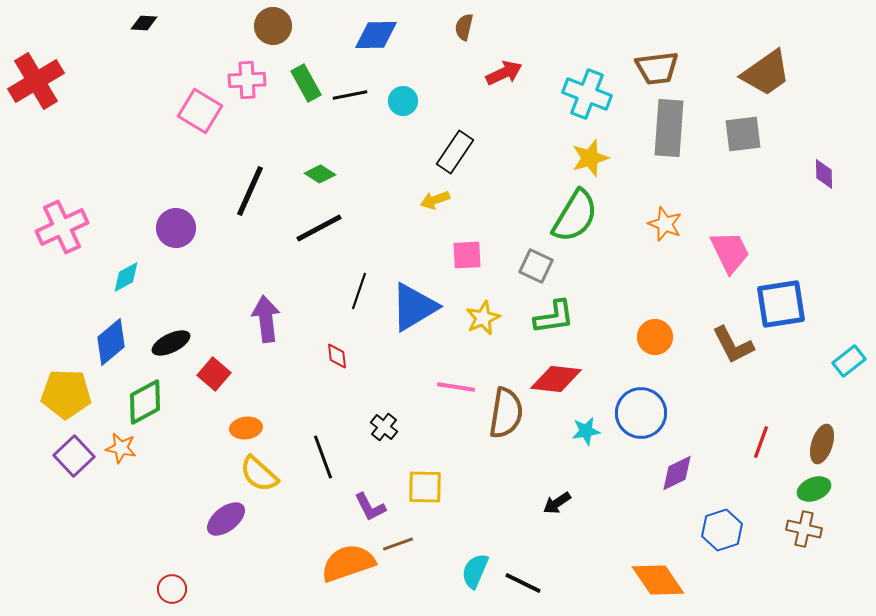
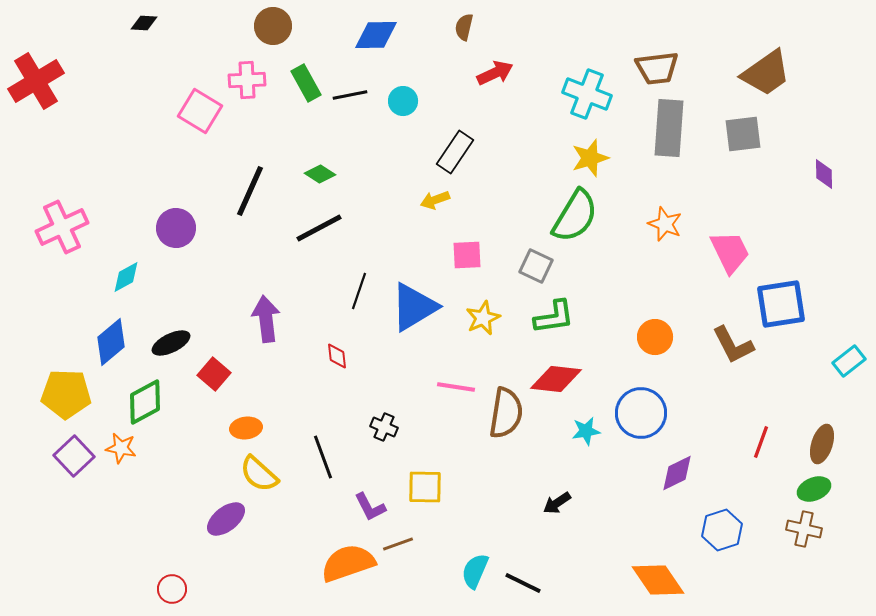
red arrow at (504, 73): moved 9 px left
black cross at (384, 427): rotated 16 degrees counterclockwise
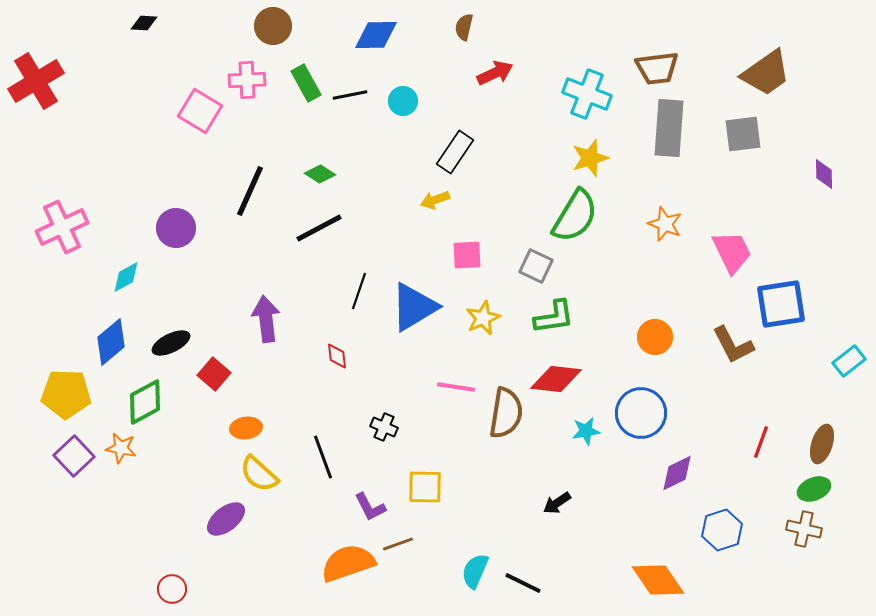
pink trapezoid at (730, 252): moved 2 px right
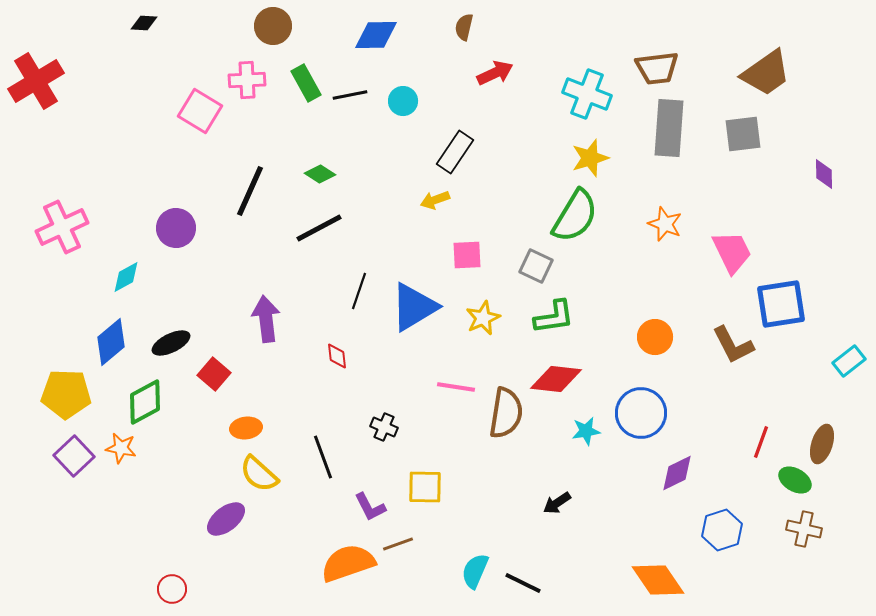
green ellipse at (814, 489): moved 19 px left, 9 px up; rotated 52 degrees clockwise
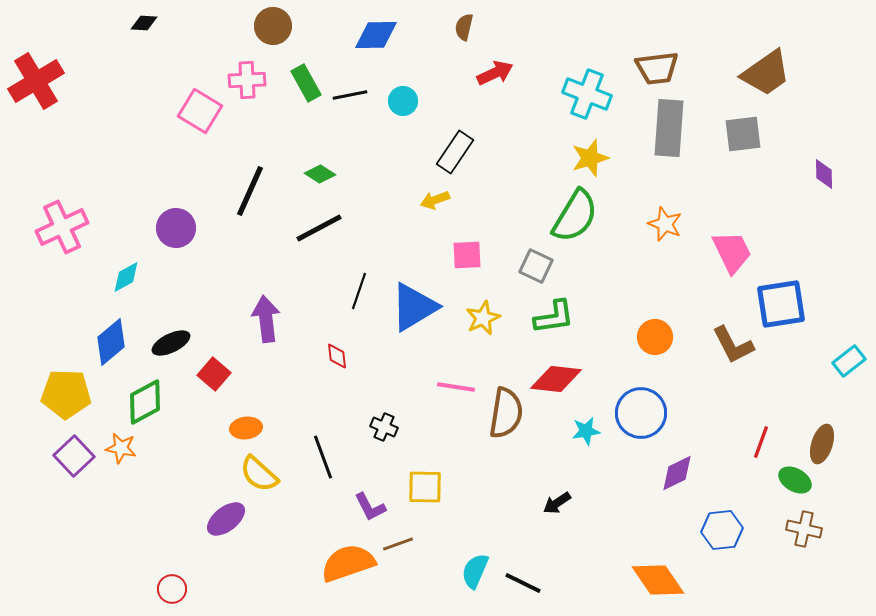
blue hexagon at (722, 530): rotated 12 degrees clockwise
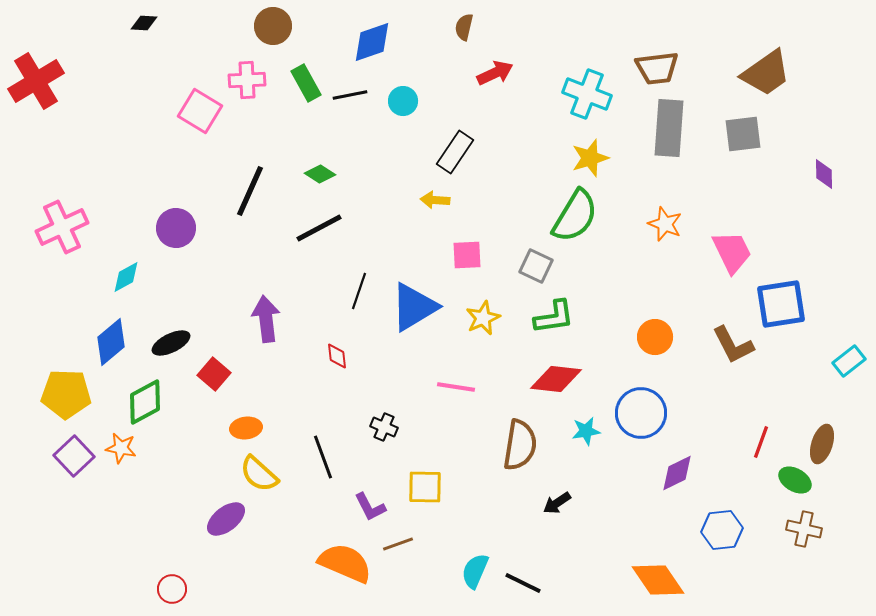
blue diamond at (376, 35): moved 4 px left, 7 px down; rotated 18 degrees counterclockwise
yellow arrow at (435, 200): rotated 24 degrees clockwise
brown semicircle at (506, 413): moved 14 px right, 32 px down
orange semicircle at (348, 563): moved 3 px left; rotated 42 degrees clockwise
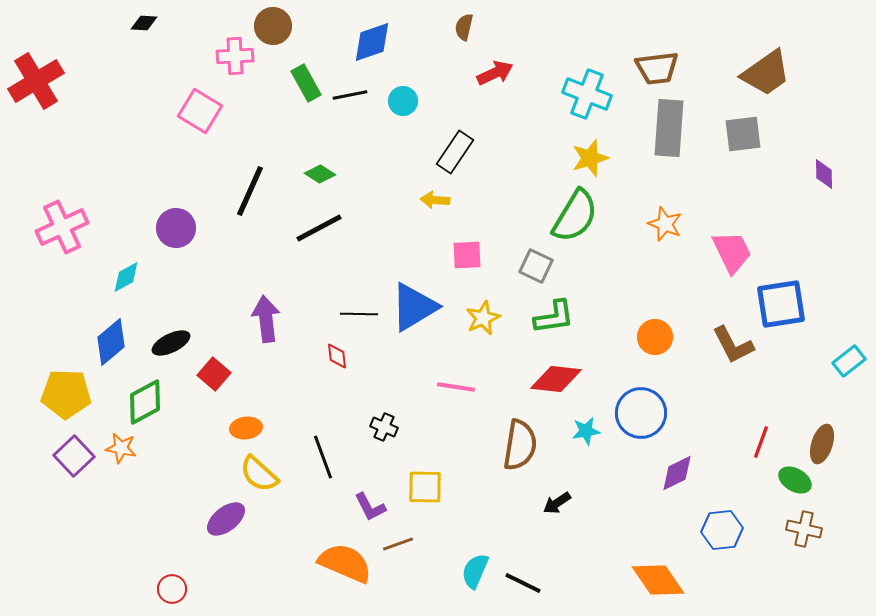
pink cross at (247, 80): moved 12 px left, 24 px up
black line at (359, 291): moved 23 px down; rotated 72 degrees clockwise
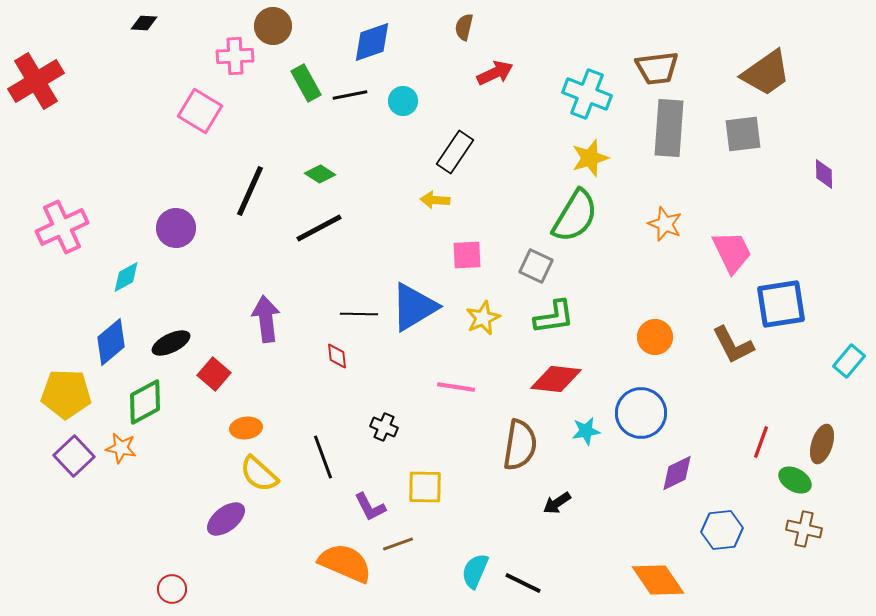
cyan rectangle at (849, 361): rotated 12 degrees counterclockwise
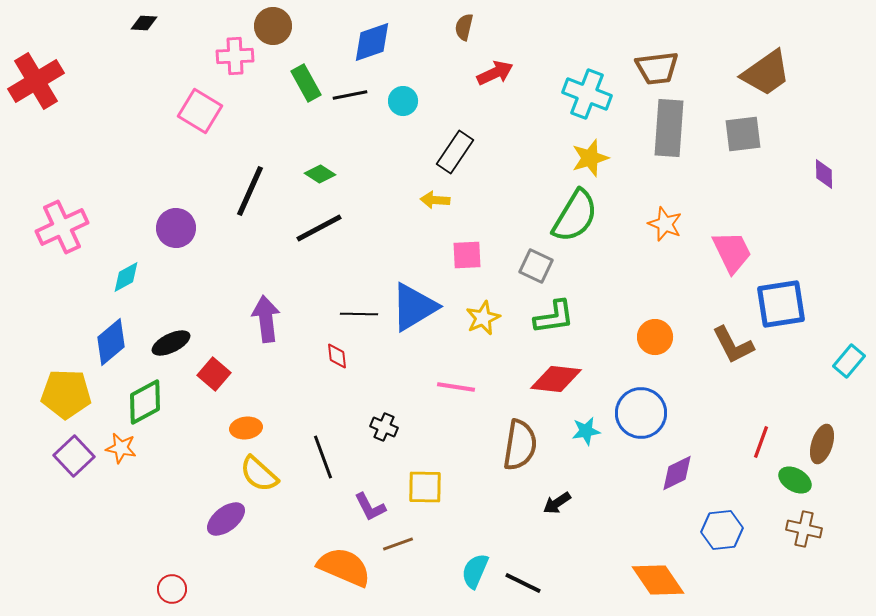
orange semicircle at (345, 563): moved 1 px left, 4 px down
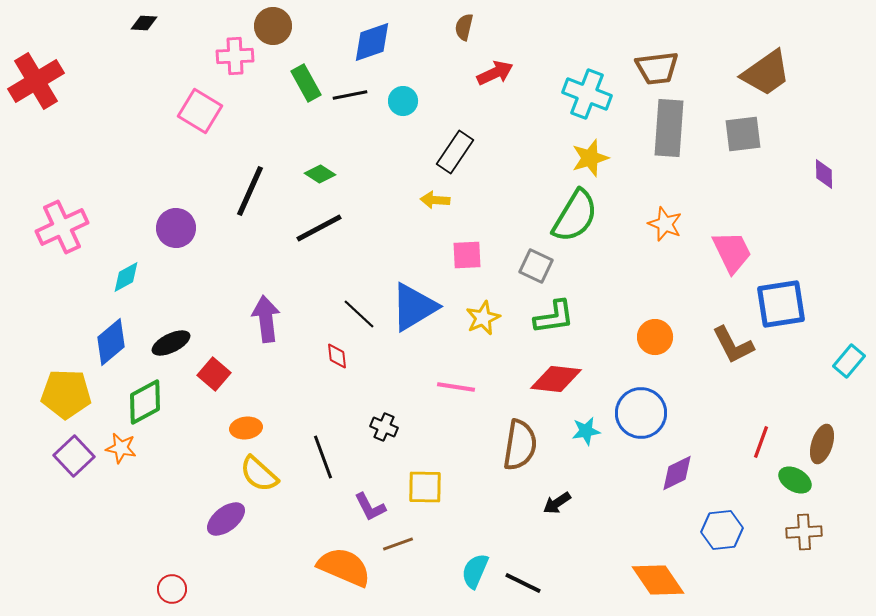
black line at (359, 314): rotated 42 degrees clockwise
brown cross at (804, 529): moved 3 px down; rotated 16 degrees counterclockwise
